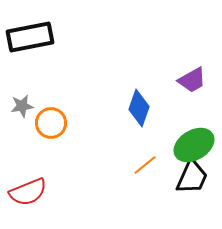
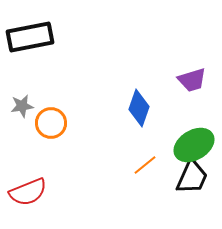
purple trapezoid: rotated 12 degrees clockwise
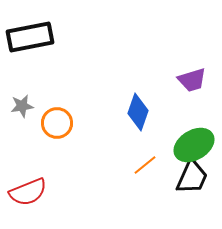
blue diamond: moved 1 px left, 4 px down
orange circle: moved 6 px right
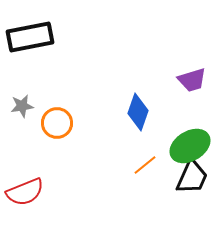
green ellipse: moved 4 px left, 1 px down
red semicircle: moved 3 px left
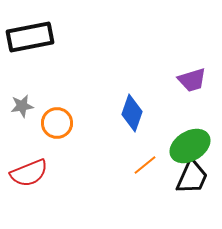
blue diamond: moved 6 px left, 1 px down
red semicircle: moved 4 px right, 19 px up
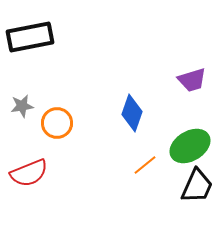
black trapezoid: moved 5 px right, 9 px down
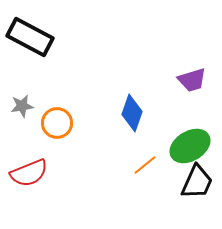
black rectangle: rotated 39 degrees clockwise
black trapezoid: moved 4 px up
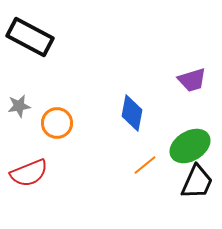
gray star: moved 3 px left
blue diamond: rotated 9 degrees counterclockwise
